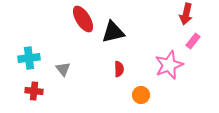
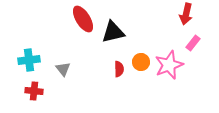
pink rectangle: moved 2 px down
cyan cross: moved 2 px down
orange circle: moved 33 px up
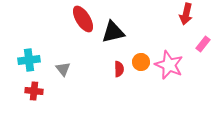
pink rectangle: moved 10 px right, 1 px down
pink star: rotated 28 degrees counterclockwise
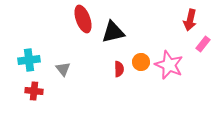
red arrow: moved 4 px right, 6 px down
red ellipse: rotated 12 degrees clockwise
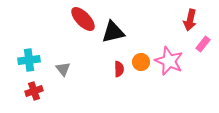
red ellipse: rotated 24 degrees counterclockwise
pink star: moved 4 px up
red cross: rotated 24 degrees counterclockwise
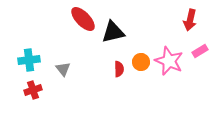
pink rectangle: moved 3 px left, 7 px down; rotated 21 degrees clockwise
red cross: moved 1 px left, 1 px up
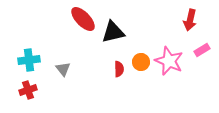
pink rectangle: moved 2 px right, 1 px up
red cross: moved 5 px left
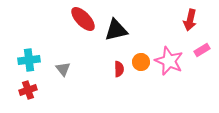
black triangle: moved 3 px right, 2 px up
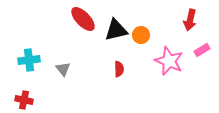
orange circle: moved 27 px up
red cross: moved 4 px left, 10 px down; rotated 30 degrees clockwise
